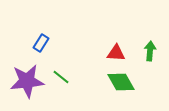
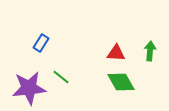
purple star: moved 2 px right, 7 px down
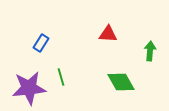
red triangle: moved 8 px left, 19 px up
green line: rotated 36 degrees clockwise
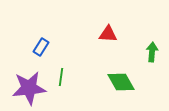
blue rectangle: moved 4 px down
green arrow: moved 2 px right, 1 px down
green line: rotated 24 degrees clockwise
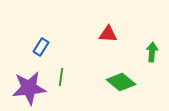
green diamond: rotated 20 degrees counterclockwise
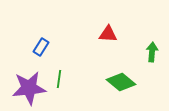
green line: moved 2 px left, 2 px down
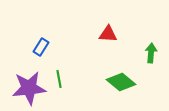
green arrow: moved 1 px left, 1 px down
green line: rotated 18 degrees counterclockwise
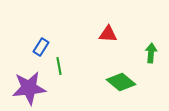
green line: moved 13 px up
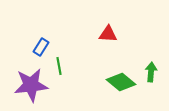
green arrow: moved 19 px down
purple star: moved 2 px right, 3 px up
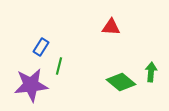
red triangle: moved 3 px right, 7 px up
green line: rotated 24 degrees clockwise
